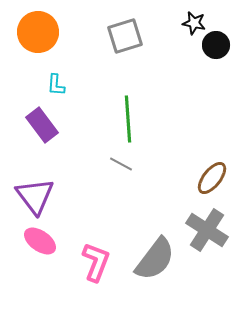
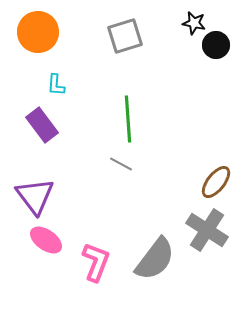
brown ellipse: moved 4 px right, 4 px down
pink ellipse: moved 6 px right, 1 px up
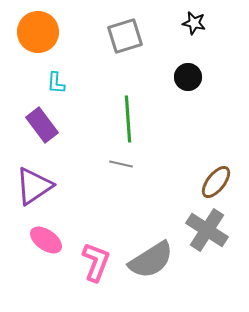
black circle: moved 28 px left, 32 px down
cyan L-shape: moved 2 px up
gray line: rotated 15 degrees counterclockwise
purple triangle: moved 1 px left, 10 px up; rotated 33 degrees clockwise
gray semicircle: moved 4 px left, 1 px down; rotated 21 degrees clockwise
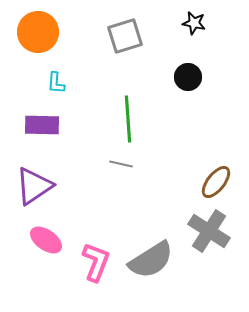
purple rectangle: rotated 52 degrees counterclockwise
gray cross: moved 2 px right, 1 px down
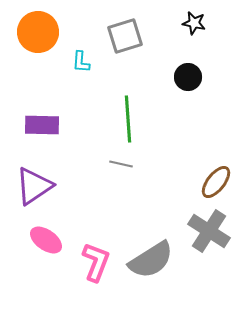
cyan L-shape: moved 25 px right, 21 px up
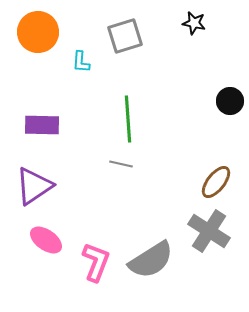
black circle: moved 42 px right, 24 px down
